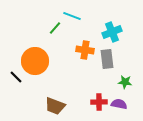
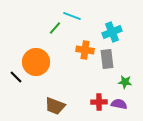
orange circle: moved 1 px right, 1 px down
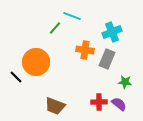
gray rectangle: rotated 30 degrees clockwise
purple semicircle: rotated 28 degrees clockwise
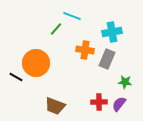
green line: moved 1 px right, 1 px down
cyan cross: rotated 12 degrees clockwise
orange circle: moved 1 px down
black line: rotated 16 degrees counterclockwise
purple semicircle: rotated 91 degrees counterclockwise
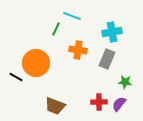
green line: rotated 16 degrees counterclockwise
orange cross: moved 7 px left
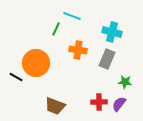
cyan cross: rotated 24 degrees clockwise
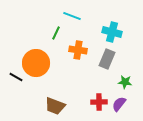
green line: moved 4 px down
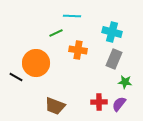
cyan line: rotated 18 degrees counterclockwise
green line: rotated 40 degrees clockwise
gray rectangle: moved 7 px right
